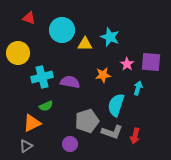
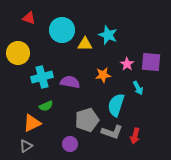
cyan star: moved 2 px left, 2 px up
cyan arrow: rotated 136 degrees clockwise
gray pentagon: moved 1 px up
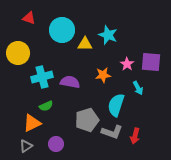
purple circle: moved 14 px left
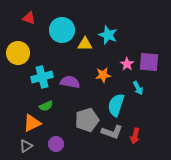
purple square: moved 2 px left
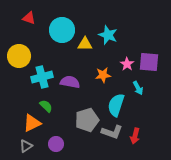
yellow circle: moved 1 px right, 3 px down
green semicircle: rotated 112 degrees counterclockwise
